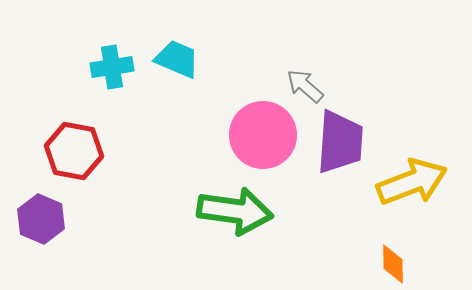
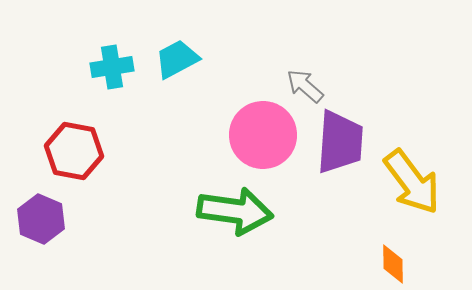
cyan trapezoid: rotated 51 degrees counterclockwise
yellow arrow: rotated 74 degrees clockwise
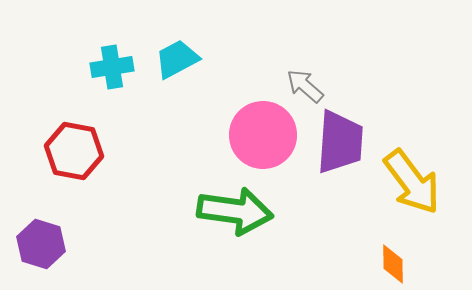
purple hexagon: moved 25 px down; rotated 6 degrees counterclockwise
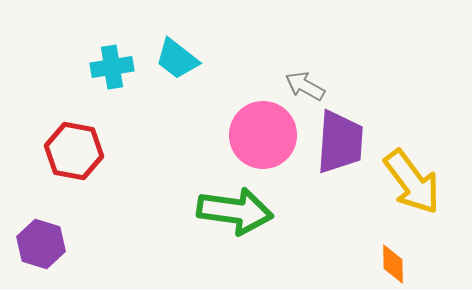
cyan trapezoid: rotated 114 degrees counterclockwise
gray arrow: rotated 12 degrees counterclockwise
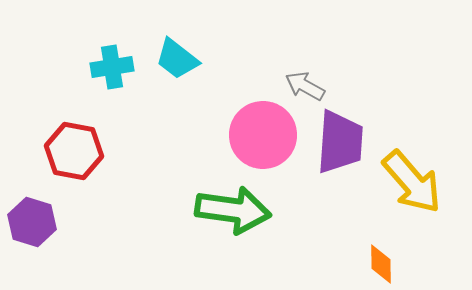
yellow arrow: rotated 4 degrees counterclockwise
green arrow: moved 2 px left, 1 px up
purple hexagon: moved 9 px left, 22 px up
orange diamond: moved 12 px left
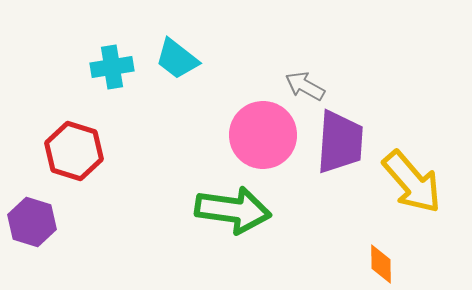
red hexagon: rotated 6 degrees clockwise
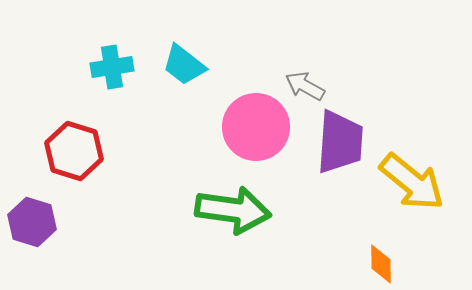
cyan trapezoid: moved 7 px right, 6 px down
pink circle: moved 7 px left, 8 px up
yellow arrow: rotated 10 degrees counterclockwise
